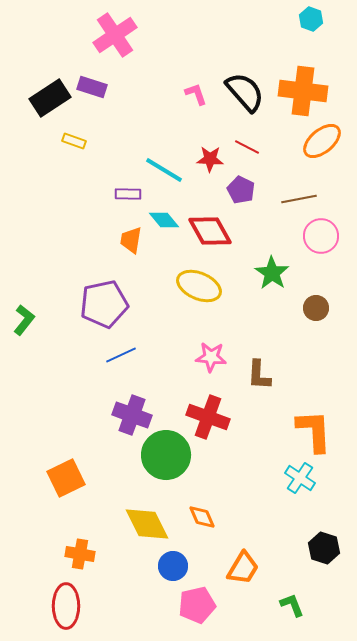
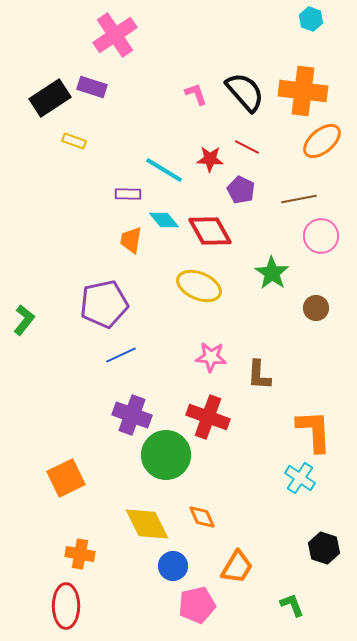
orange trapezoid at (243, 568): moved 6 px left, 1 px up
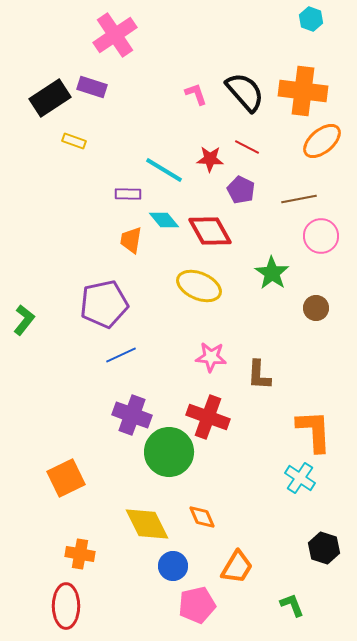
green circle at (166, 455): moved 3 px right, 3 px up
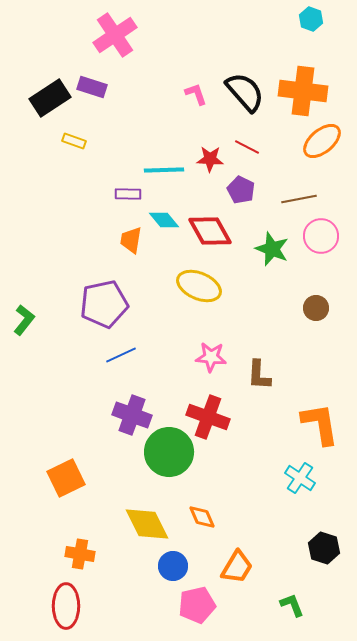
cyan line at (164, 170): rotated 33 degrees counterclockwise
green star at (272, 273): moved 24 px up; rotated 12 degrees counterclockwise
orange L-shape at (314, 431): moved 6 px right, 7 px up; rotated 6 degrees counterclockwise
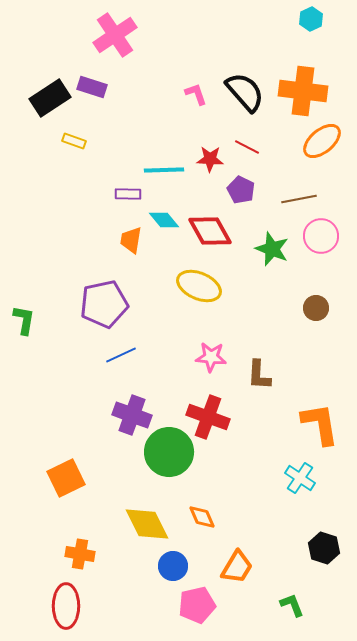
cyan hexagon at (311, 19): rotated 15 degrees clockwise
green L-shape at (24, 320): rotated 28 degrees counterclockwise
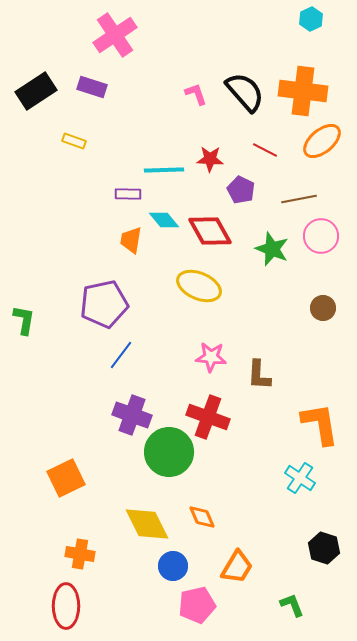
black rectangle at (50, 98): moved 14 px left, 7 px up
red line at (247, 147): moved 18 px right, 3 px down
brown circle at (316, 308): moved 7 px right
blue line at (121, 355): rotated 28 degrees counterclockwise
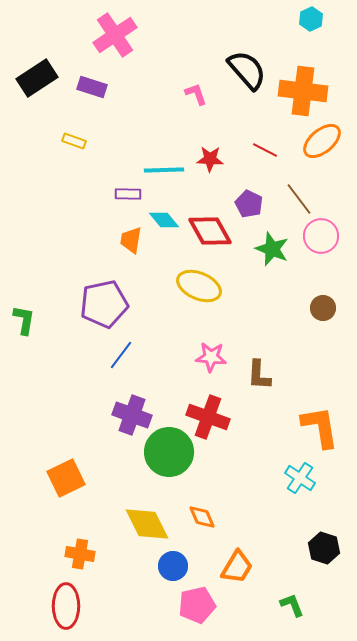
black rectangle at (36, 91): moved 1 px right, 13 px up
black semicircle at (245, 92): moved 2 px right, 22 px up
purple pentagon at (241, 190): moved 8 px right, 14 px down
brown line at (299, 199): rotated 64 degrees clockwise
orange L-shape at (320, 424): moved 3 px down
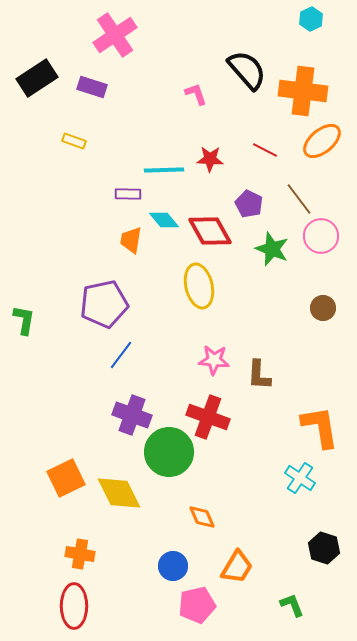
yellow ellipse at (199, 286): rotated 54 degrees clockwise
pink star at (211, 357): moved 3 px right, 3 px down
yellow diamond at (147, 524): moved 28 px left, 31 px up
red ellipse at (66, 606): moved 8 px right
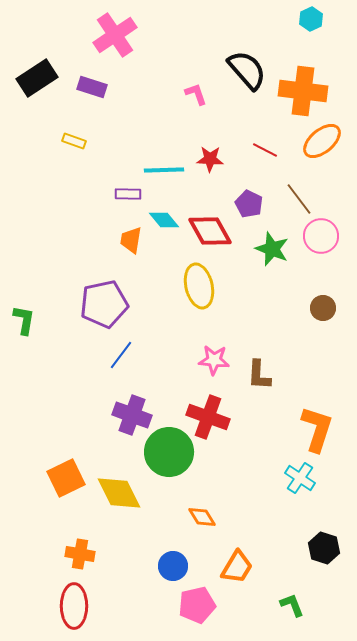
orange L-shape at (320, 427): moved 3 px left, 2 px down; rotated 27 degrees clockwise
orange diamond at (202, 517): rotated 8 degrees counterclockwise
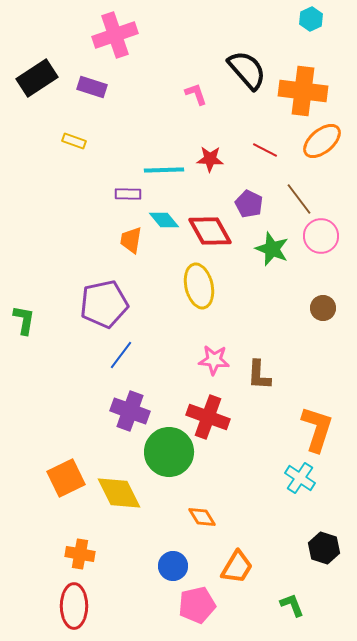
pink cross at (115, 35): rotated 15 degrees clockwise
purple cross at (132, 415): moved 2 px left, 4 px up
